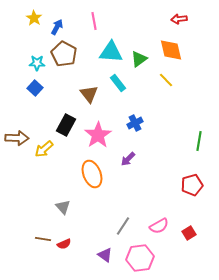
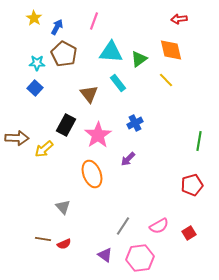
pink line: rotated 30 degrees clockwise
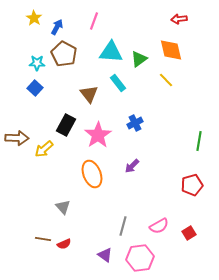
purple arrow: moved 4 px right, 7 px down
gray line: rotated 18 degrees counterclockwise
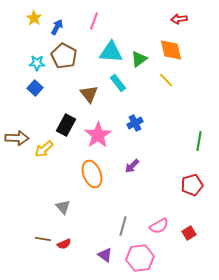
brown pentagon: moved 2 px down
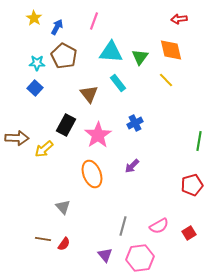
green triangle: moved 1 px right, 2 px up; rotated 18 degrees counterclockwise
red semicircle: rotated 32 degrees counterclockwise
purple triangle: rotated 14 degrees clockwise
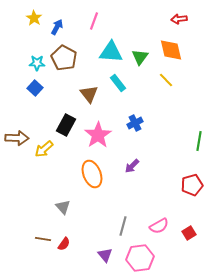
brown pentagon: moved 2 px down
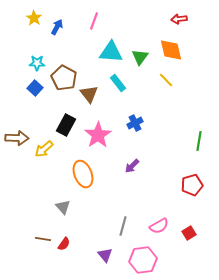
brown pentagon: moved 20 px down
orange ellipse: moved 9 px left
pink hexagon: moved 3 px right, 2 px down
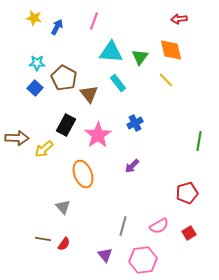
yellow star: rotated 21 degrees counterclockwise
red pentagon: moved 5 px left, 8 px down
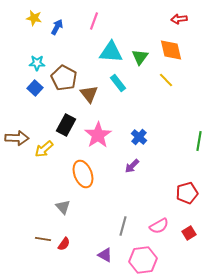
blue cross: moved 4 px right, 14 px down; rotated 21 degrees counterclockwise
purple triangle: rotated 21 degrees counterclockwise
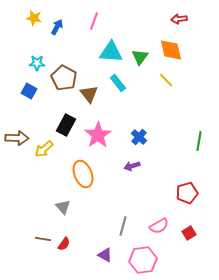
blue square: moved 6 px left, 3 px down; rotated 14 degrees counterclockwise
purple arrow: rotated 28 degrees clockwise
